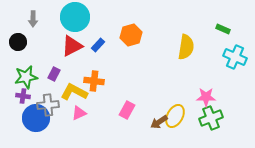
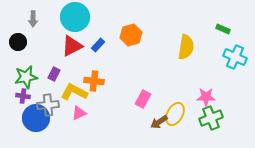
pink rectangle: moved 16 px right, 11 px up
yellow ellipse: moved 2 px up
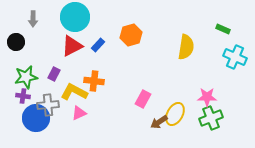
black circle: moved 2 px left
pink star: moved 1 px right
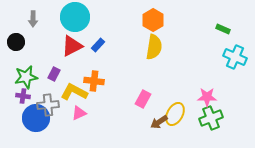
orange hexagon: moved 22 px right, 15 px up; rotated 15 degrees counterclockwise
yellow semicircle: moved 32 px left
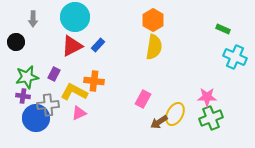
green star: moved 1 px right
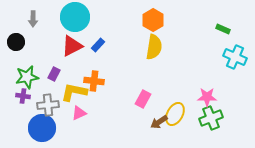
yellow L-shape: rotated 16 degrees counterclockwise
blue circle: moved 6 px right, 10 px down
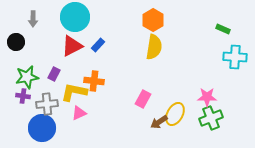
cyan cross: rotated 20 degrees counterclockwise
gray cross: moved 1 px left, 1 px up
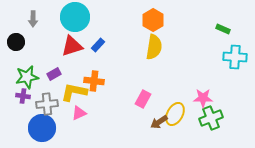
red triangle: rotated 10 degrees clockwise
purple rectangle: rotated 32 degrees clockwise
pink star: moved 4 px left, 1 px down
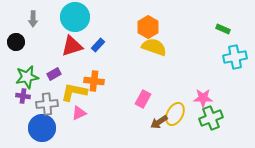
orange hexagon: moved 5 px left, 7 px down
yellow semicircle: rotated 80 degrees counterclockwise
cyan cross: rotated 15 degrees counterclockwise
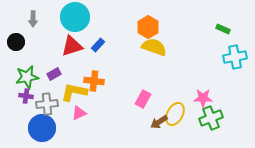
purple cross: moved 3 px right
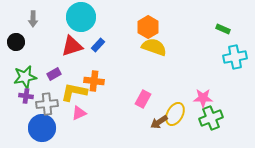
cyan circle: moved 6 px right
green star: moved 2 px left
